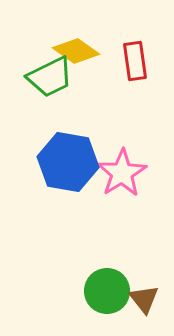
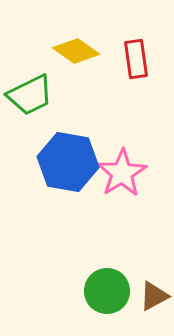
red rectangle: moved 1 px right, 2 px up
green trapezoid: moved 20 px left, 18 px down
brown triangle: moved 10 px right, 3 px up; rotated 40 degrees clockwise
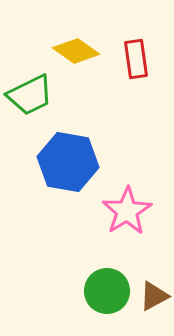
pink star: moved 5 px right, 38 px down
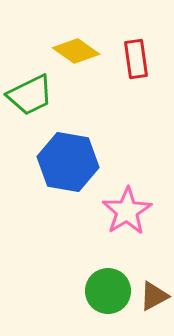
green circle: moved 1 px right
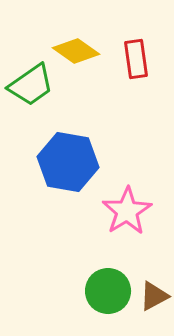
green trapezoid: moved 1 px right, 10 px up; rotated 9 degrees counterclockwise
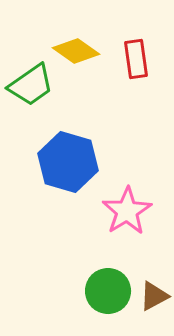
blue hexagon: rotated 6 degrees clockwise
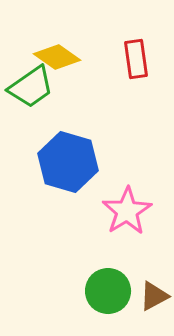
yellow diamond: moved 19 px left, 6 px down
green trapezoid: moved 2 px down
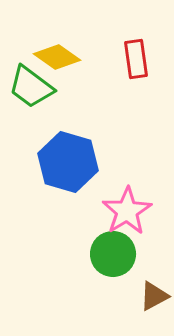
green trapezoid: rotated 72 degrees clockwise
green circle: moved 5 px right, 37 px up
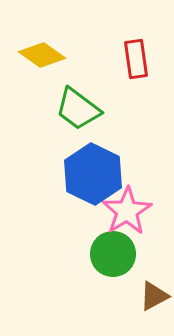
yellow diamond: moved 15 px left, 2 px up
green trapezoid: moved 47 px right, 22 px down
blue hexagon: moved 25 px right, 12 px down; rotated 10 degrees clockwise
